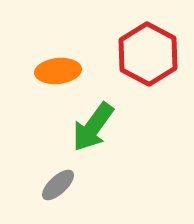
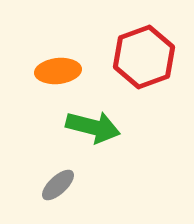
red hexagon: moved 4 px left, 3 px down; rotated 12 degrees clockwise
green arrow: rotated 112 degrees counterclockwise
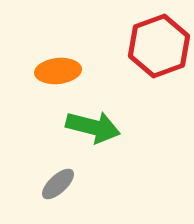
red hexagon: moved 15 px right, 11 px up
gray ellipse: moved 1 px up
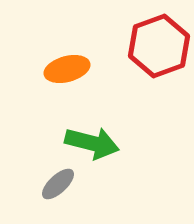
orange ellipse: moved 9 px right, 2 px up; rotated 9 degrees counterclockwise
green arrow: moved 1 px left, 16 px down
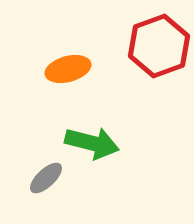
orange ellipse: moved 1 px right
gray ellipse: moved 12 px left, 6 px up
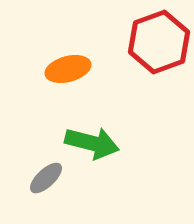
red hexagon: moved 4 px up
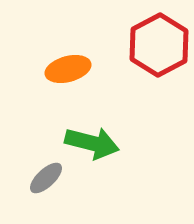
red hexagon: moved 3 px down; rotated 8 degrees counterclockwise
